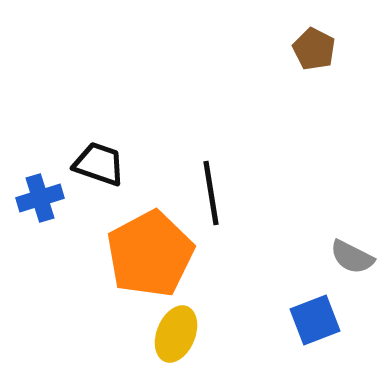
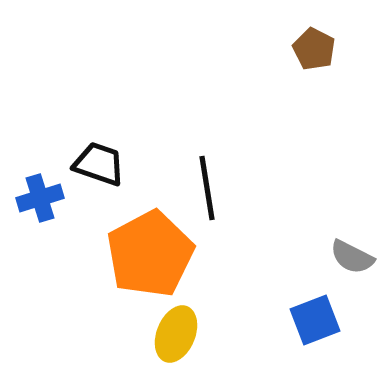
black line: moved 4 px left, 5 px up
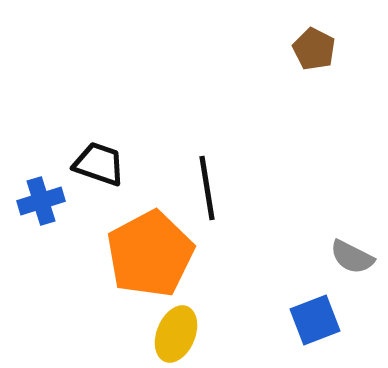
blue cross: moved 1 px right, 3 px down
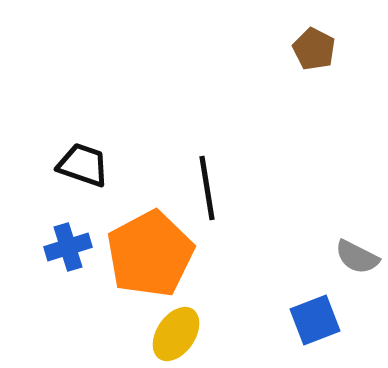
black trapezoid: moved 16 px left, 1 px down
blue cross: moved 27 px right, 46 px down
gray semicircle: moved 5 px right
yellow ellipse: rotated 12 degrees clockwise
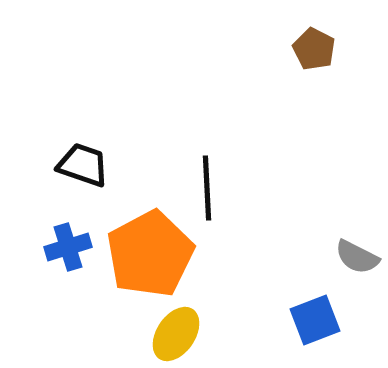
black line: rotated 6 degrees clockwise
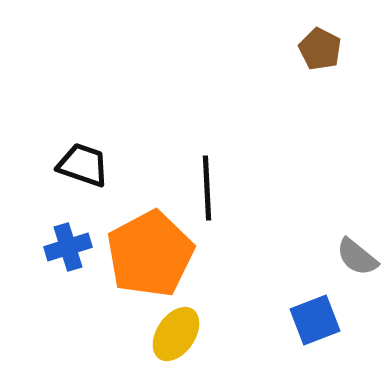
brown pentagon: moved 6 px right
gray semicircle: rotated 12 degrees clockwise
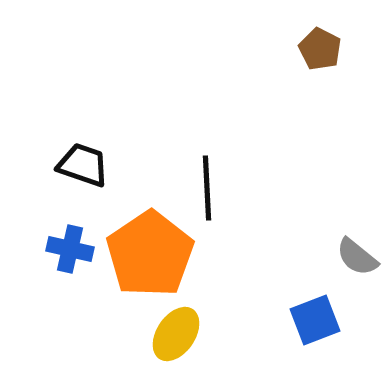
blue cross: moved 2 px right, 2 px down; rotated 30 degrees clockwise
orange pentagon: rotated 6 degrees counterclockwise
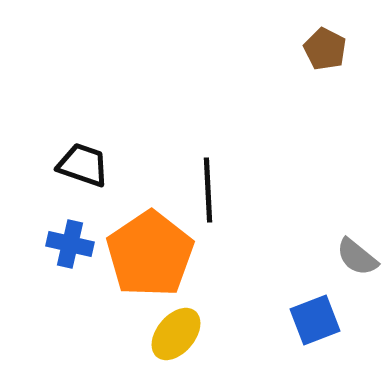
brown pentagon: moved 5 px right
black line: moved 1 px right, 2 px down
blue cross: moved 5 px up
yellow ellipse: rotated 6 degrees clockwise
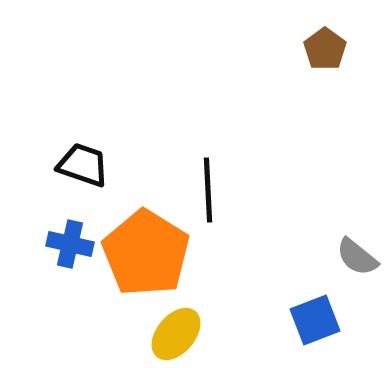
brown pentagon: rotated 9 degrees clockwise
orange pentagon: moved 4 px left, 1 px up; rotated 6 degrees counterclockwise
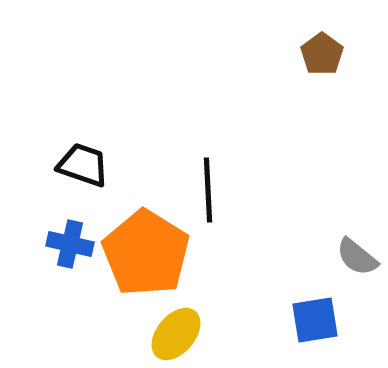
brown pentagon: moved 3 px left, 5 px down
blue square: rotated 12 degrees clockwise
